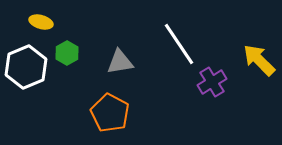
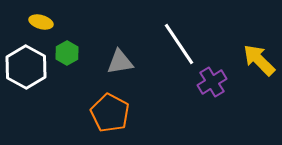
white hexagon: rotated 9 degrees counterclockwise
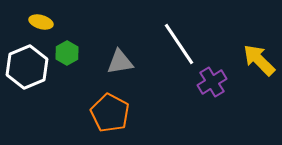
white hexagon: moved 1 px right; rotated 9 degrees clockwise
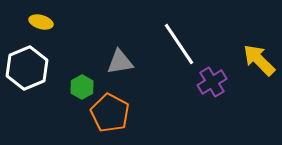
green hexagon: moved 15 px right, 34 px down
white hexagon: moved 1 px down
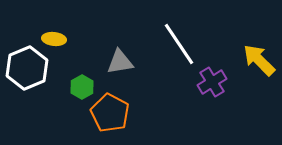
yellow ellipse: moved 13 px right, 17 px down; rotated 10 degrees counterclockwise
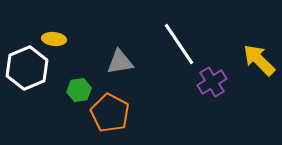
green hexagon: moved 3 px left, 3 px down; rotated 20 degrees clockwise
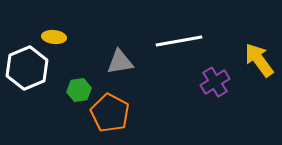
yellow ellipse: moved 2 px up
white line: moved 3 px up; rotated 66 degrees counterclockwise
yellow arrow: rotated 9 degrees clockwise
purple cross: moved 3 px right
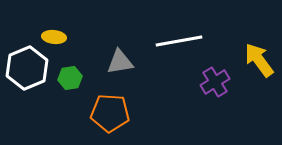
green hexagon: moved 9 px left, 12 px up
orange pentagon: rotated 24 degrees counterclockwise
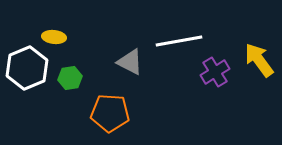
gray triangle: moved 10 px right; rotated 36 degrees clockwise
purple cross: moved 10 px up
